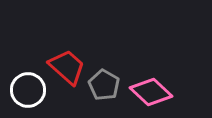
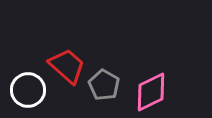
red trapezoid: moved 1 px up
pink diamond: rotated 69 degrees counterclockwise
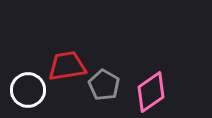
red trapezoid: rotated 51 degrees counterclockwise
pink diamond: rotated 9 degrees counterclockwise
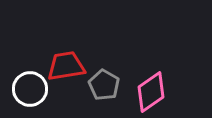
red trapezoid: moved 1 px left
white circle: moved 2 px right, 1 px up
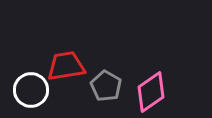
gray pentagon: moved 2 px right, 1 px down
white circle: moved 1 px right, 1 px down
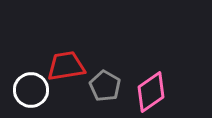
gray pentagon: moved 1 px left
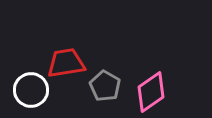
red trapezoid: moved 3 px up
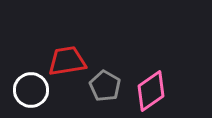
red trapezoid: moved 1 px right, 2 px up
pink diamond: moved 1 px up
